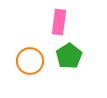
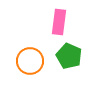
green pentagon: rotated 15 degrees counterclockwise
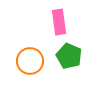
pink rectangle: rotated 15 degrees counterclockwise
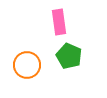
orange circle: moved 3 px left, 4 px down
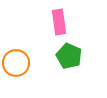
orange circle: moved 11 px left, 2 px up
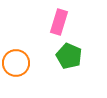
pink rectangle: rotated 25 degrees clockwise
